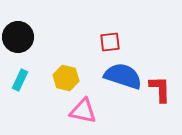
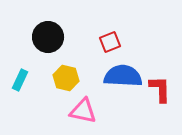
black circle: moved 30 px right
red square: rotated 15 degrees counterclockwise
blue semicircle: rotated 15 degrees counterclockwise
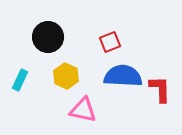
yellow hexagon: moved 2 px up; rotated 10 degrees clockwise
pink triangle: moved 1 px up
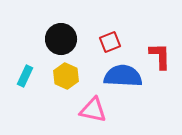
black circle: moved 13 px right, 2 px down
cyan rectangle: moved 5 px right, 4 px up
red L-shape: moved 33 px up
pink triangle: moved 10 px right
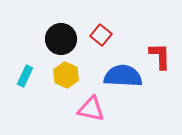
red square: moved 9 px left, 7 px up; rotated 30 degrees counterclockwise
yellow hexagon: moved 1 px up
pink triangle: moved 2 px left, 1 px up
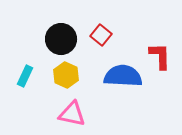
pink triangle: moved 19 px left, 5 px down
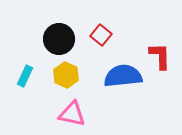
black circle: moved 2 px left
blue semicircle: rotated 9 degrees counterclockwise
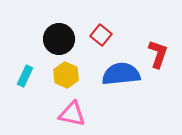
red L-shape: moved 2 px left, 2 px up; rotated 20 degrees clockwise
blue semicircle: moved 2 px left, 2 px up
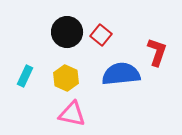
black circle: moved 8 px right, 7 px up
red L-shape: moved 1 px left, 2 px up
yellow hexagon: moved 3 px down
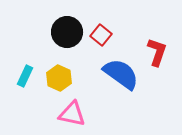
blue semicircle: rotated 42 degrees clockwise
yellow hexagon: moved 7 px left
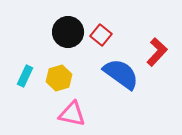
black circle: moved 1 px right
red L-shape: rotated 24 degrees clockwise
yellow hexagon: rotated 20 degrees clockwise
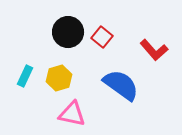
red square: moved 1 px right, 2 px down
red L-shape: moved 3 px left, 2 px up; rotated 96 degrees clockwise
blue semicircle: moved 11 px down
